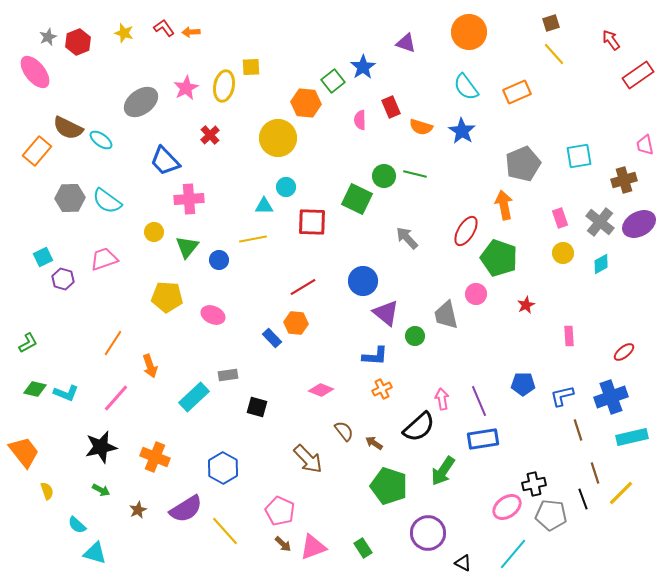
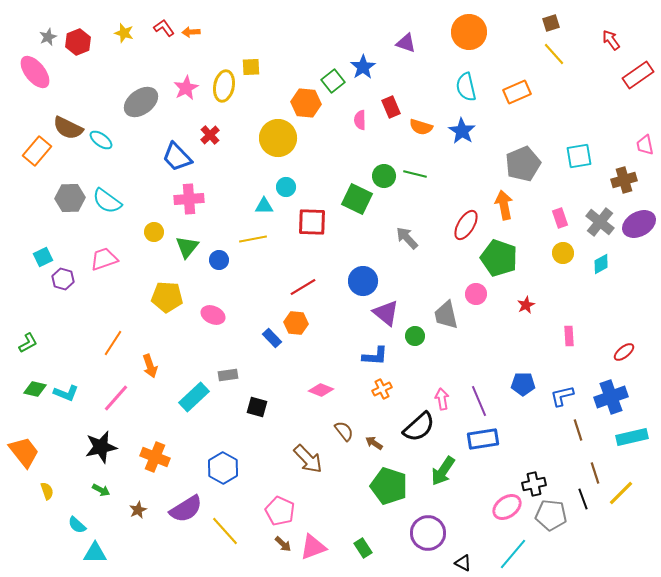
cyan semicircle at (466, 87): rotated 24 degrees clockwise
blue trapezoid at (165, 161): moved 12 px right, 4 px up
red ellipse at (466, 231): moved 6 px up
cyan triangle at (95, 553): rotated 15 degrees counterclockwise
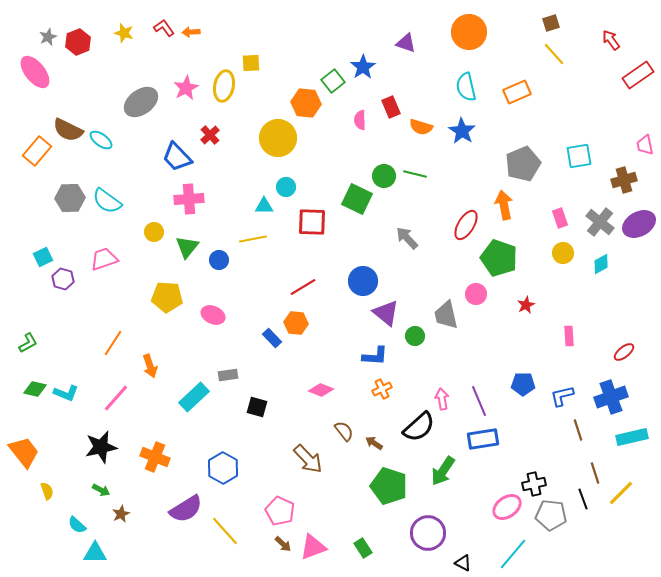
yellow square at (251, 67): moved 4 px up
brown semicircle at (68, 128): moved 2 px down
brown star at (138, 510): moved 17 px left, 4 px down
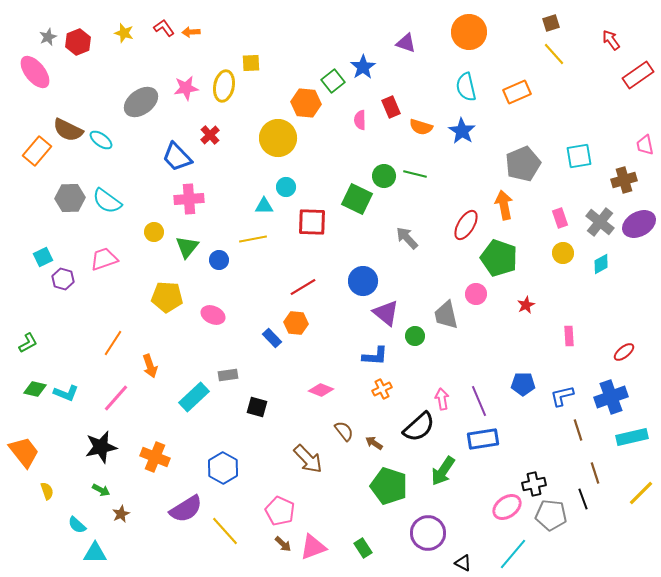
pink star at (186, 88): rotated 20 degrees clockwise
yellow line at (621, 493): moved 20 px right
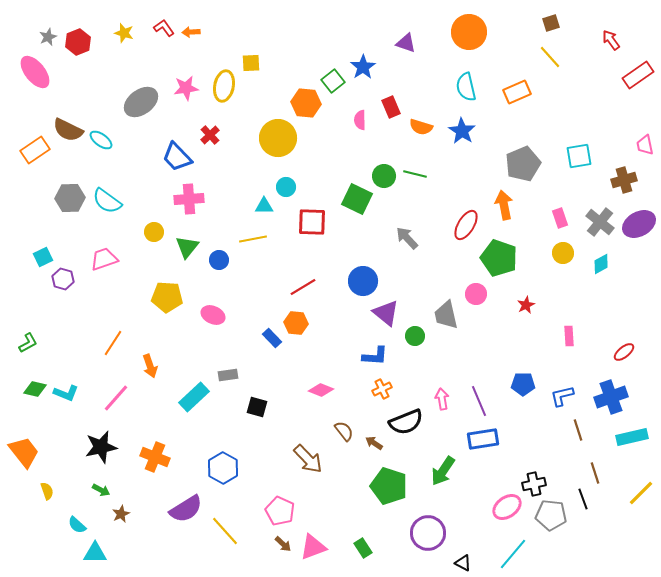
yellow line at (554, 54): moved 4 px left, 3 px down
orange rectangle at (37, 151): moved 2 px left, 1 px up; rotated 16 degrees clockwise
black semicircle at (419, 427): moved 13 px left, 5 px up; rotated 20 degrees clockwise
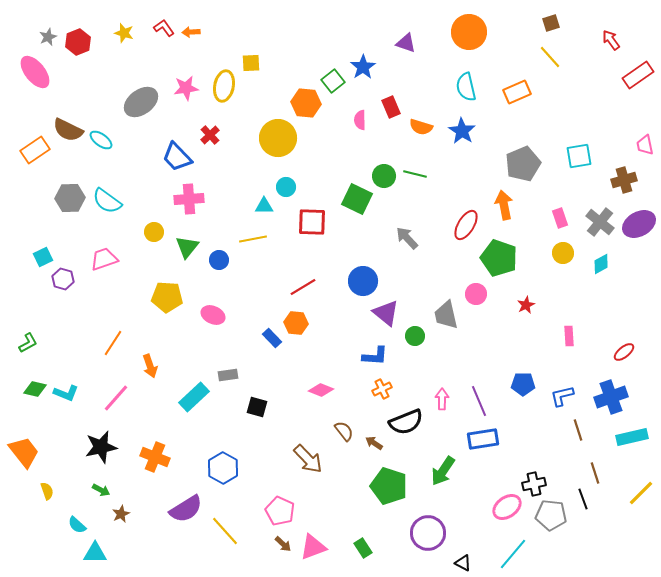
pink arrow at (442, 399): rotated 10 degrees clockwise
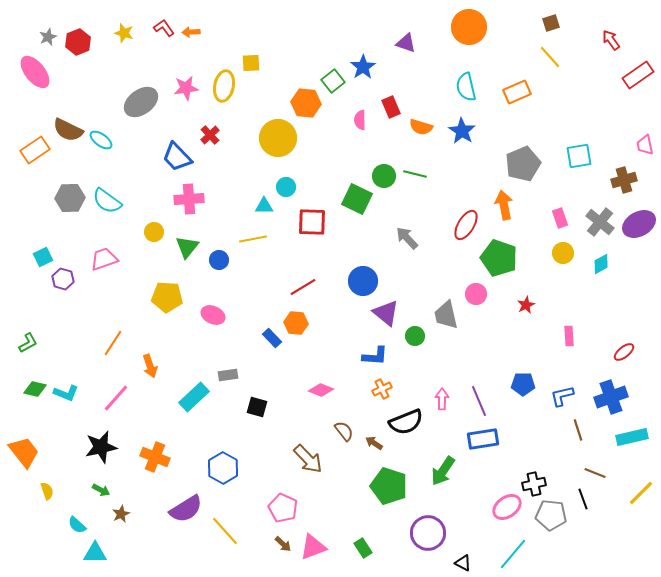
orange circle at (469, 32): moved 5 px up
brown line at (595, 473): rotated 50 degrees counterclockwise
pink pentagon at (280, 511): moved 3 px right, 3 px up
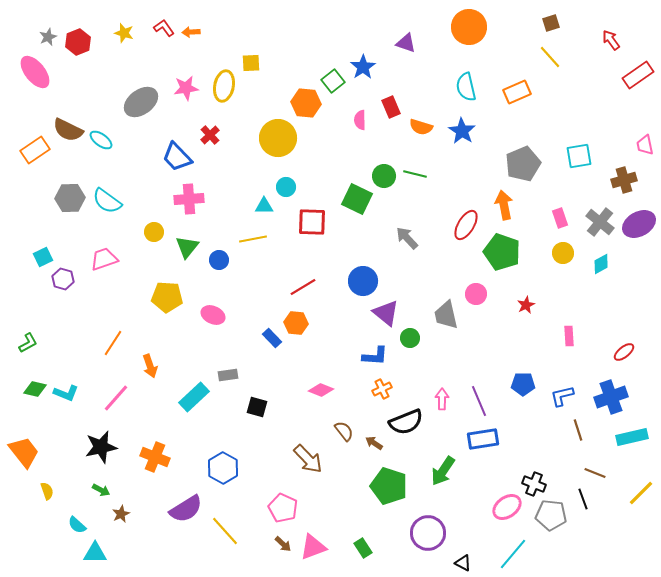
green pentagon at (499, 258): moved 3 px right, 6 px up
green circle at (415, 336): moved 5 px left, 2 px down
black cross at (534, 484): rotated 35 degrees clockwise
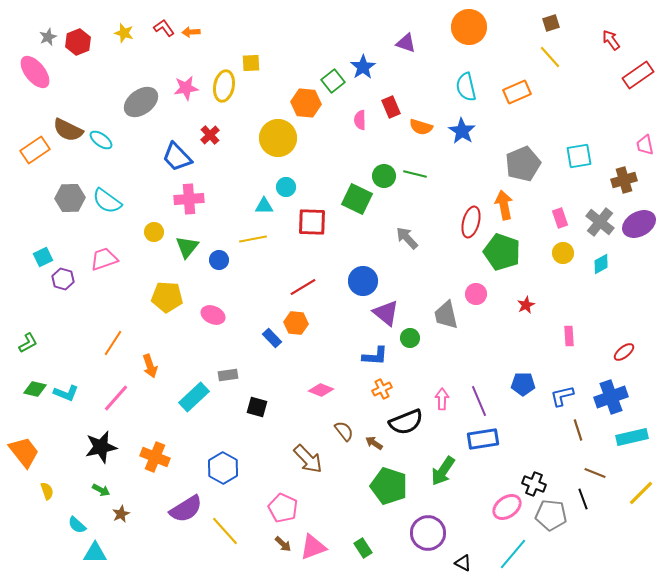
red ellipse at (466, 225): moved 5 px right, 3 px up; rotated 16 degrees counterclockwise
